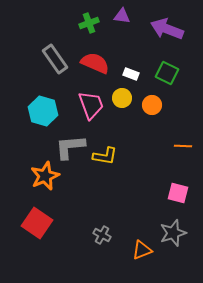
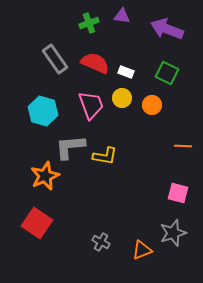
white rectangle: moved 5 px left, 2 px up
gray cross: moved 1 px left, 7 px down
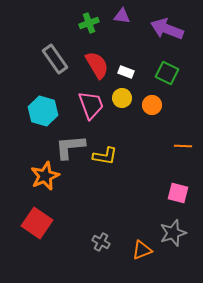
red semicircle: moved 2 px right, 2 px down; rotated 36 degrees clockwise
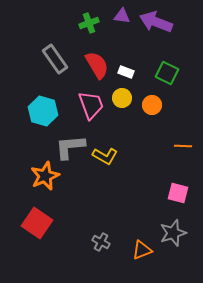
purple arrow: moved 11 px left, 7 px up
yellow L-shape: rotated 20 degrees clockwise
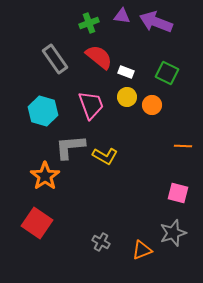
red semicircle: moved 2 px right, 8 px up; rotated 20 degrees counterclockwise
yellow circle: moved 5 px right, 1 px up
orange star: rotated 12 degrees counterclockwise
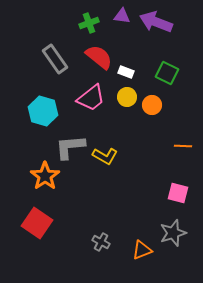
pink trapezoid: moved 7 px up; rotated 72 degrees clockwise
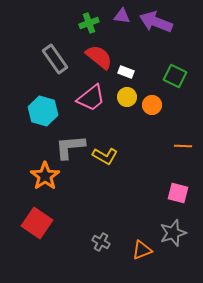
green square: moved 8 px right, 3 px down
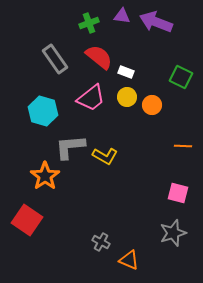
green square: moved 6 px right, 1 px down
red square: moved 10 px left, 3 px up
orange triangle: moved 13 px left, 10 px down; rotated 45 degrees clockwise
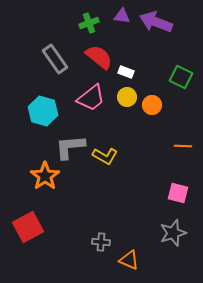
red square: moved 1 px right, 7 px down; rotated 28 degrees clockwise
gray cross: rotated 24 degrees counterclockwise
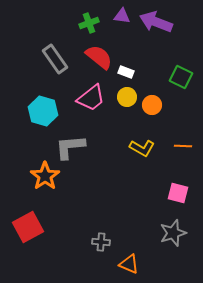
yellow L-shape: moved 37 px right, 8 px up
orange triangle: moved 4 px down
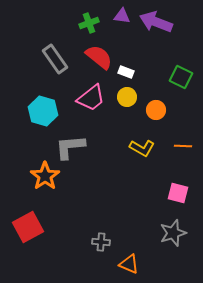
orange circle: moved 4 px right, 5 px down
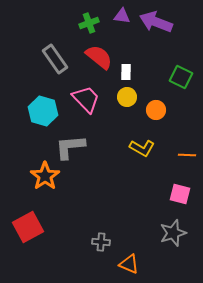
white rectangle: rotated 70 degrees clockwise
pink trapezoid: moved 5 px left, 1 px down; rotated 96 degrees counterclockwise
orange line: moved 4 px right, 9 px down
pink square: moved 2 px right, 1 px down
